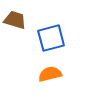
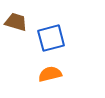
brown trapezoid: moved 1 px right, 2 px down
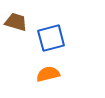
orange semicircle: moved 2 px left
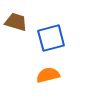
orange semicircle: moved 1 px down
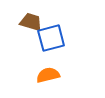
brown trapezoid: moved 15 px right
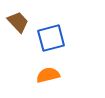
brown trapezoid: moved 13 px left; rotated 30 degrees clockwise
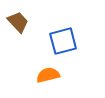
blue square: moved 12 px right, 3 px down
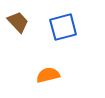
blue square: moved 14 px up
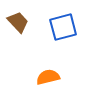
orange semicircle: moved 2 px down
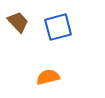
blue square: moved 5 px left
